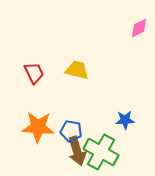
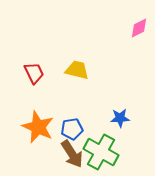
blue star: moved 5 px left, 2 px up
orange star: rotated 20 degrees clockwise
blue pentagon: moved 1 px right, 2 px up; rotated 20 degrees counterclockwise
brown arrow: moved 5 px left, 3 px down; rotated 16 degrees counterclockwise
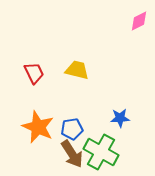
pink diamond: moved 7 px up
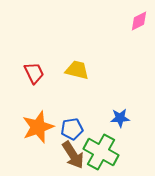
orange star: rotated 28 degrees clockwise
brown arrow: moved 1 px right, 1 px down
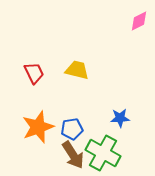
green cross: moved 2 px right, 1 px down
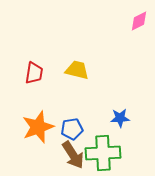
red trapezoid: rotated 35 degrees clockwise
green cross: rotated 32 degrees counterclockwise
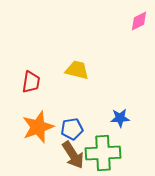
red trapezoid: moved 3 px left, 9 px down
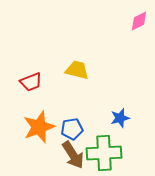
red trapezoid: rotated 60 degrees clockwise
blue star: rotated 12 degrees counterclockwise
orange star: moved 1 px right
green cross: moved 1 px right
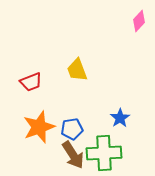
pink diamond: rotated 20 degrees counterclockwise
yellow trapezoid: rotated 125 degrees counterclockwise
blue star: rotated 18 degrees counterclockwise
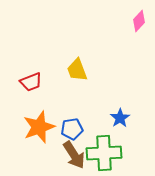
brown arrow: moved 1 px right
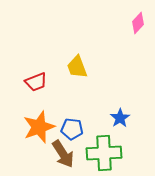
pink diamond: moved 1 px left, 2 px down
yellow trapezoid: moved 3 px up
red trapezoid: moved 5 px right
blue pentagon: rotated 15 degrees clockwise
brown arrow: moved 11 px left, 1 px up
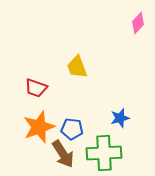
red trapezoid: moved 6 px down; rotated 40 degrees clockwise
blue star: rotated 18 degrees clockwise
